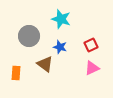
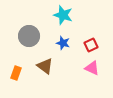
cyan star: moved 2 px right, 4 px up
blue star: moved 3 px right, 4 px up
brown triangle: moved 2 px down
pink triangle: rotated 49 degrees clockwise
orange rectangle: rotated 16 degrees clockwise
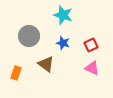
brown triangle: moved 1 px right, 2 px up
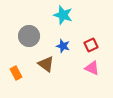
blue star: moved 3 px down
orange rectangle: rotated 48 degrees counterclockwise
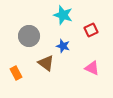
red square: moved 15 px up
brown triangle: moved 1 px up
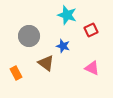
cyan star: moved 4 px right
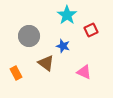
cyan star: rotated 18 degrees clockwise
pink triangle: moved 8 px left, 4 px down
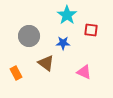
red square: rotated 32 degrees clockwise
blue star: moved 3 px up; rotated 16 degrees counterclockwise
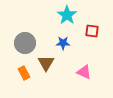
red square: moved 1 px right, 1 px down
gray circle: moved 4 px left, 7 px down
brown triangle: rotated 24 degrees clockwise
orange rectangle: moved 8 px right
